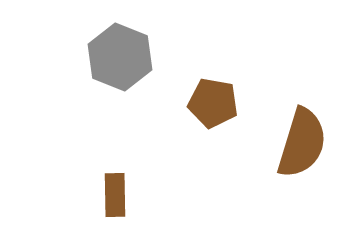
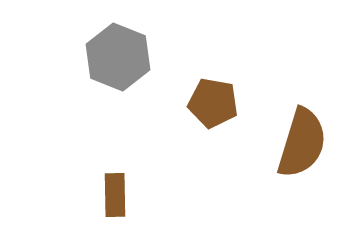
gray hexagon: moved 2 px left
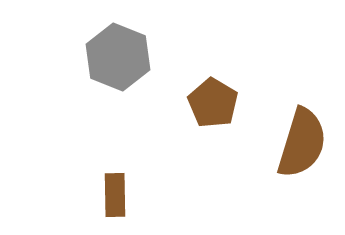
brown pentagon: rotated 21 degrees clockwise
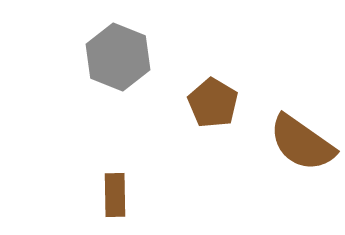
brown semicircle: rotated 108 degrees clockwise
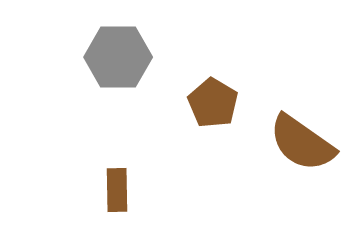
gray hexagon: rotated 22 degrees counterclockwise
brown rectangle: moved 2 px right, 5 px up
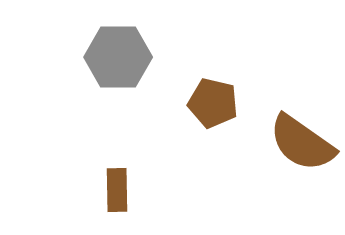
brown pentagon: rotated 18 degrees counterclockwise
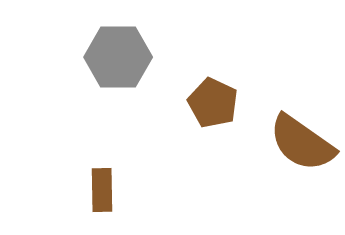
brown pentagon: rotated 12 degrees clockwise
brown rectangle: moved 15 px left
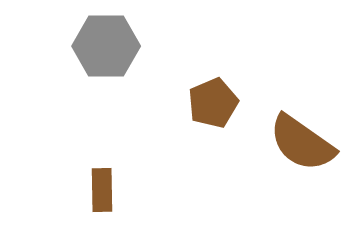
gray hexagon: moved 12 px left, 11 px up
brown pentagon: rotated 24 degrees clockwise
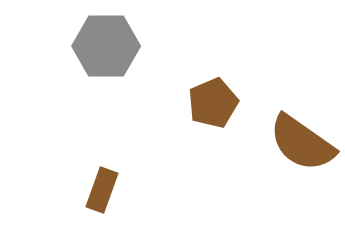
brown rectangle: rotated 21 degrees clockwise
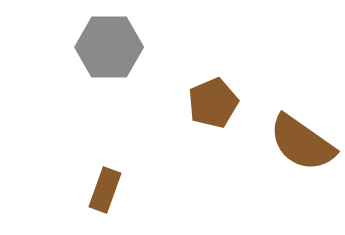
gray hexagon: moved 3 px right, 1 px down
brown rectangle: moved 3 px right
